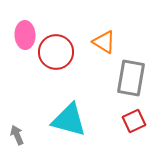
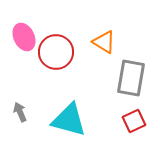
pink ellipse: moved 1 px left, 2 px down; rotated 24 degrees counterclockwise
gray arrow: moved 3 px right, 23 px up
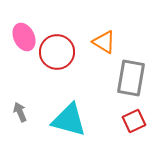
red circle: moved 1 px right
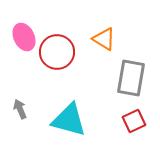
orange triangle: moved 3 px up
gray arrow: moved 3 px up
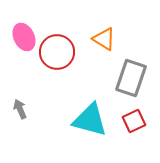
gray rectangle: rotated 9 degrees clockwise
cyan triangle: moved 21 px right
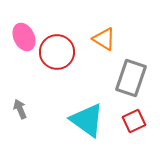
cyan triangle: moved 3 px left; rotated 21 degrees clockwise
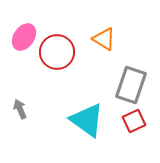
pink ellipse: rotated 60 degrees clockwise
gray rectangle: moved 7 px down
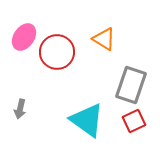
gray arrow: rotated 144 degrees counterclockwise
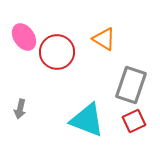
pink ellipse: rotated 68 degrees counterclockwise
cyan triangle: rotated 15 degrees counterclockwise
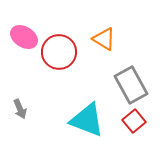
pink ellipse: rotated 24 degrees counterclockwise
red circle: moved 2 px right
gray rectangle: rotated 48 degrees counterclockwise
gray arrow: rotated 36 degrees counterclockwise
red square: rotated 15 degrees counterclockwise
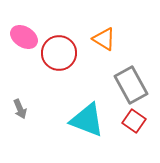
red circle: moved 1 px down
red square: rotated 15 degrees counterclockwise
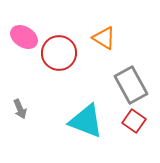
orange triangle: moved 1 px up
cyan triangle: moved 1 px left, 1 px down
